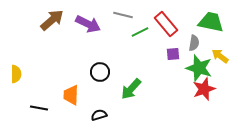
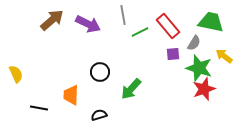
gray line: rotated 66 degrees clockwise
red rectangle: moved 2 px right, 2 px down
gray semicircle: rotated 21 degrees clockwise
yellow arrow: moved 4 px right
yellow semicircle: rotated 24 degrees counterclockwise
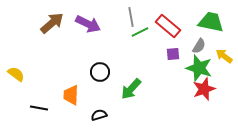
gray line: moved 8 px right, 2 px down
brown arrow: moved 3 px down
red rectangle: rotated 10 degrees counterclockwise
gray semicircle: moved 5 px right, 3 px down
yellow semicircle: rotated 30 degrees counterclockwise
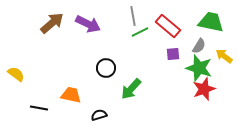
gray line: moved 2 px right, 1 px up
black circle: moved 6 px right, 4 px up
orange trapezoid: rotated 100 degrees clockwise
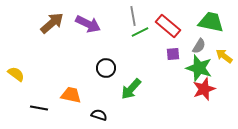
black semicircle: rotated 35 degrees clockwise
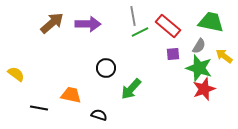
purple arrow: rotated 25 degrees counterclockwise
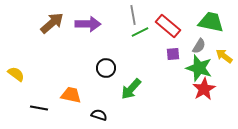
gray line: moved 1 px up
red star: rotated 10 degrees counterclockwise
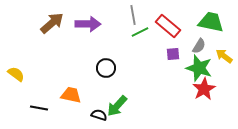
green arrow: moved 14 px left, 17 px down
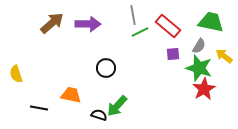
yellow semicircle: rotated 144 degrees counterclockwise
